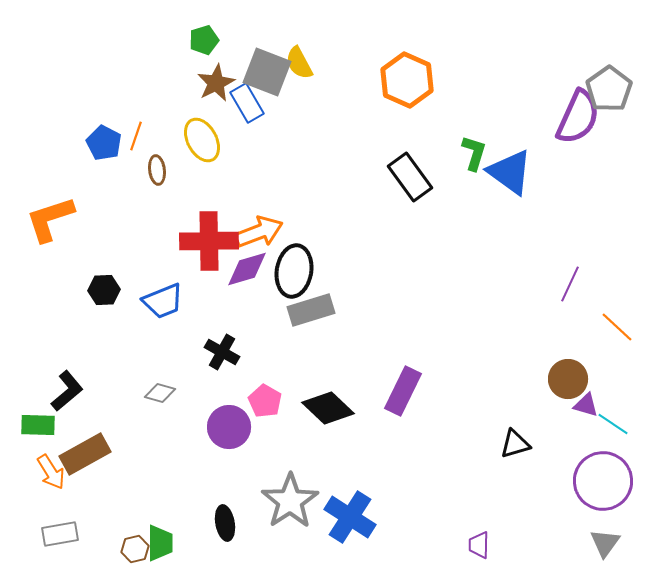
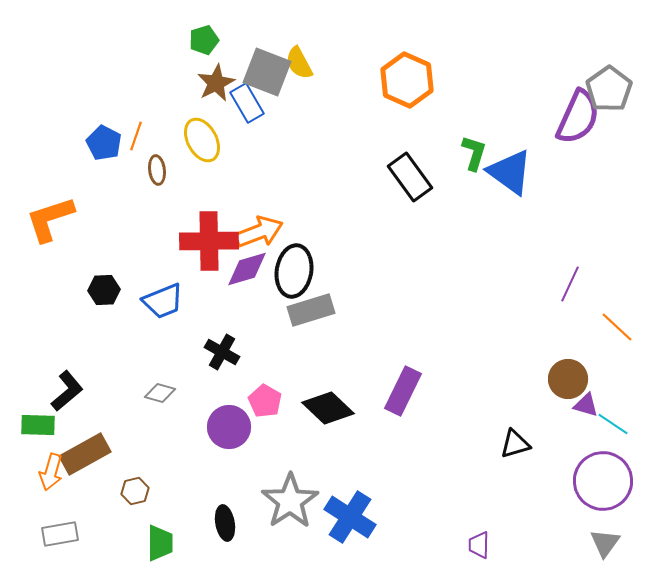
orange arrow at (51, 472): rotated 48 degrees clockwise
brown hexagon at (135, 549): moved 58 px up
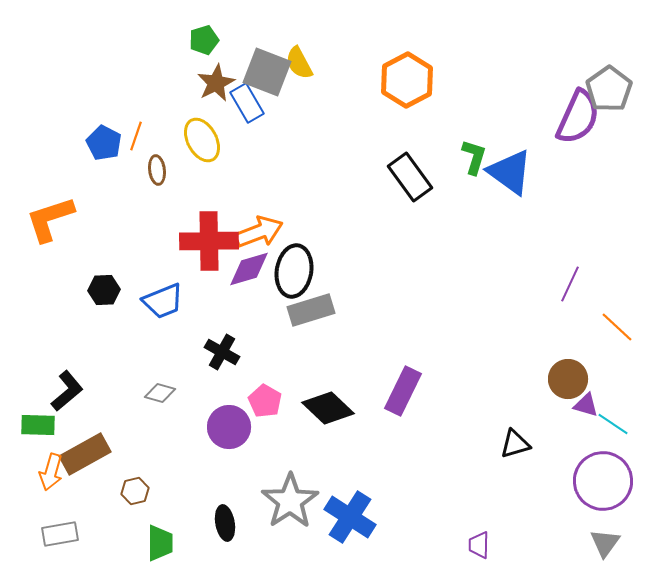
orange hexagon at (407, 80): rotated 8 degrees clockwise
green L-shape at (474, 153): moved 4 px down
purple diamond at (247, 269): moved 2 px right
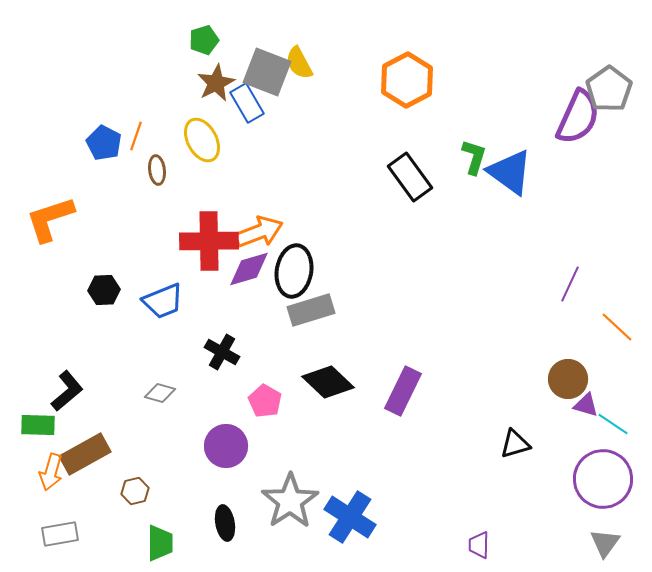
black diamond at (328, 408): moved 26 px up
purple circle at (229, 427): moved 3 px left, 19 px down
purple circle at (603, 481): moved 2 px up
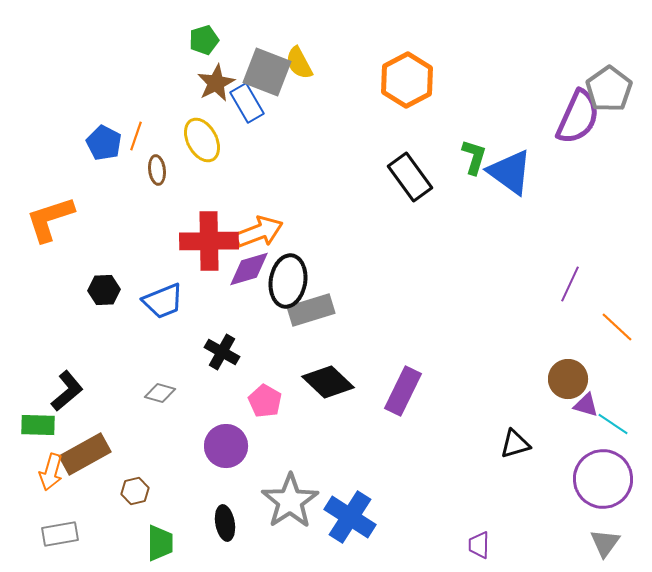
black ellipse at (294, 271): moved 6 px left, 10 px down
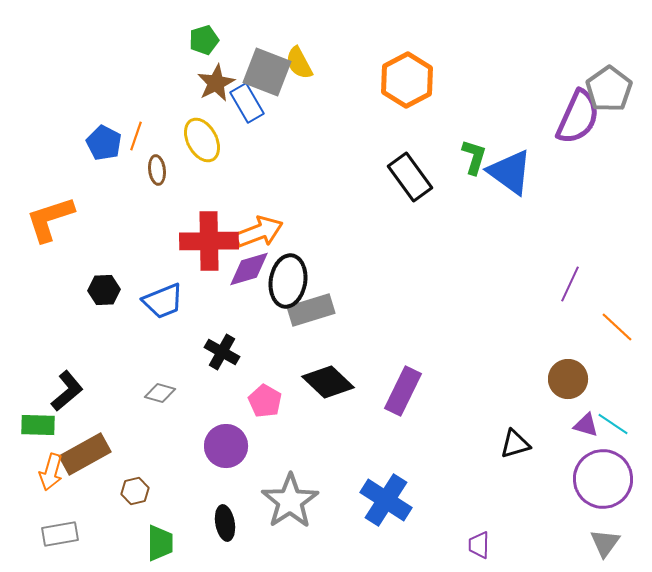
purple triangle at (586, 405): moved 20 px down
blue cross at (350, 517): moved 36 px right, 17 px up
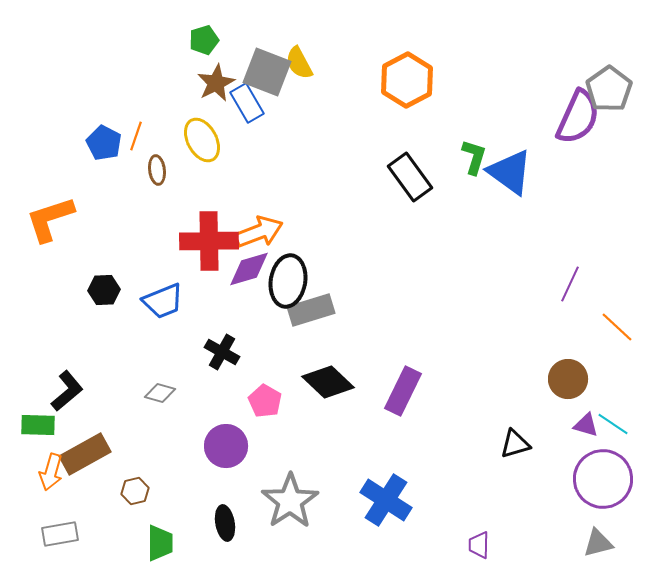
gray triangle at (605, 543): moved 7 px left; rotated 40 degrees clockwise
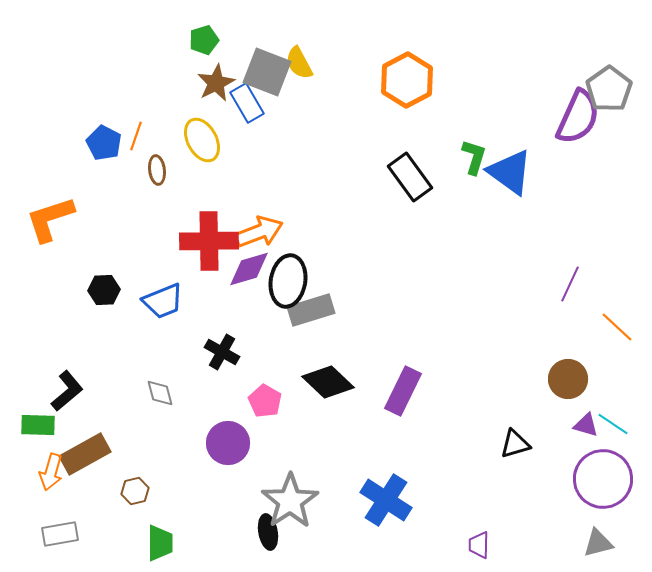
gray diamond at (160, 393): rotated 60 degrees clockwise
purple circle at (226, 446): moved 2 px right, 3 px up
black ellipse at (225, 523): moved 43 px right, 9 px down
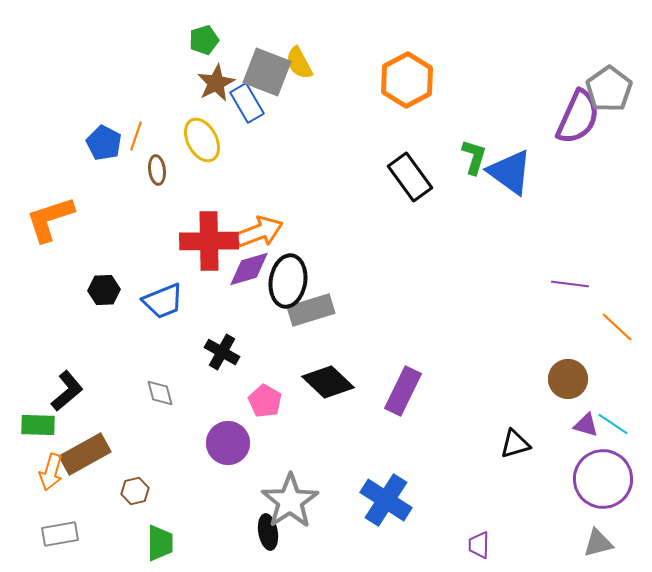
purple line at (570, 284): rotated 72 degrees clockwise
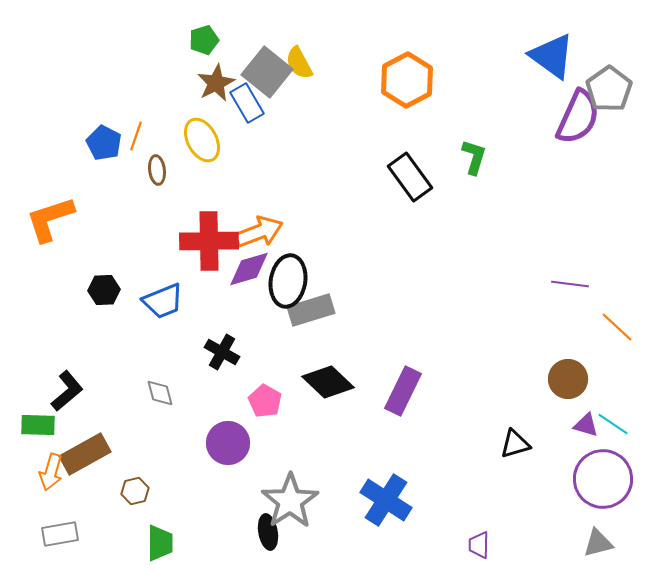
gray square at (267, 72): rotated 18 degrees clockwise
blue triangle at (510, 172): moved 42 px right, 116 px up
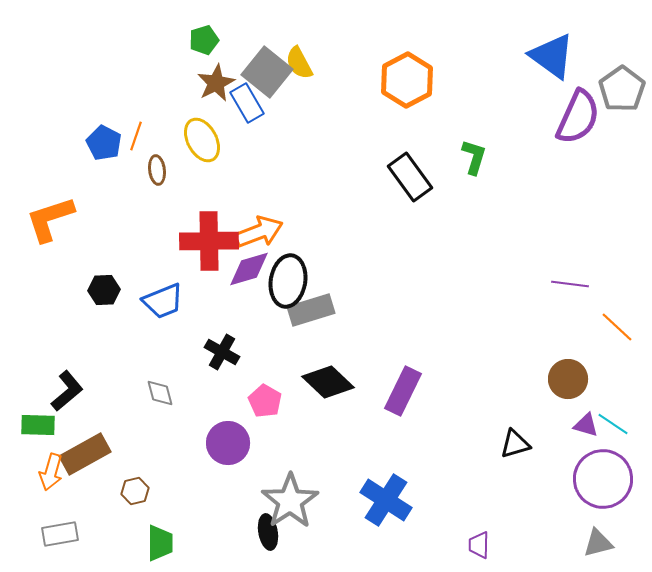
gray pentagon at (609, 89): moved 13 px right
